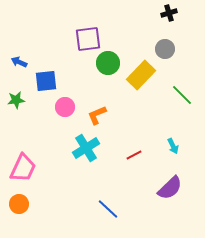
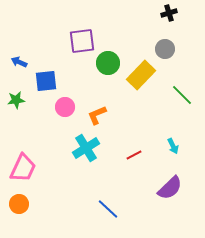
purple square: moved 6 px left, 2 px down
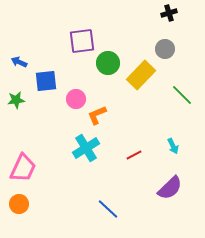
pink circle: moved 11 px right, 8 px up
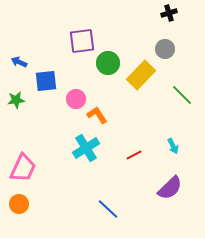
orange L-shape: rotated 80 degrees clockwise
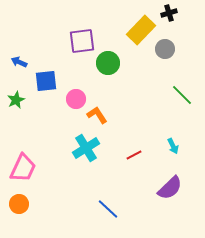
yellow rectangle: moved 45 px up
green star: rotated 18 degrees counterclockwise
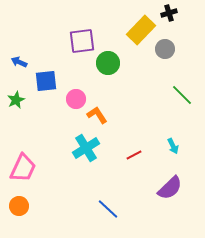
orange circle: moved 2 px down
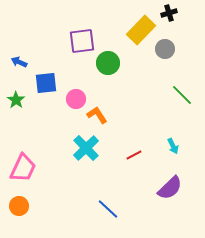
blue square: moved 2 px down
green star: rotated 12 degrees counterclockwise
cyan cross: rotated 12 degrees counterclockwise
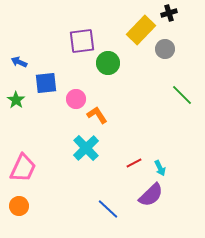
cyan arrow: moved 13 px left, 22 px down
red line: moved 8 px down
purple semicircle: moved 19 px left, 7 px down
